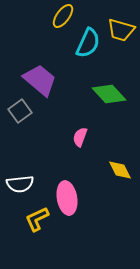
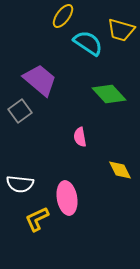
cyan semicircle: rotated 80 degrees counterclockwise
pink semicircle: rotated 30 degrees counterclockwise
white semicircle: rotated 12 degrees clockwise
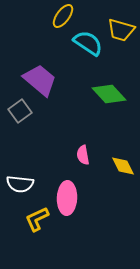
pink semicircle: moved 3 px right, 18 px down
yellow diamond: moved 3 px right, 4 px up
pink ellipse: rotated 12 degrees clockwise
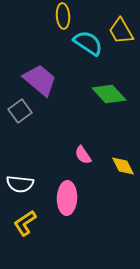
yellow ellipse: rotated 40 degrees counterclockwise
yellow trapezoid: moved 1 px down; rotated 44 degrees clockwise
pink semicircle: rotated 24 degrees counterclockwise
yellow L-shape: moved 12 px left, 4 px down; rotated 8 degrees counterclockwise
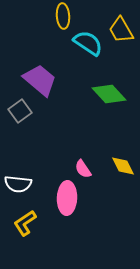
yellow trapezoid: moved 1 px up
pink semicircle: moved 14 px down
white semicircle: moved 2 px left
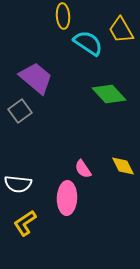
purple trapezoid: moved 4 px left, 2 px up
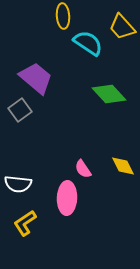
yellow trapezoid: moved 1 px right, 3 px up; rotated 12 degrees counterclockwise
gray square: moved 1 px up
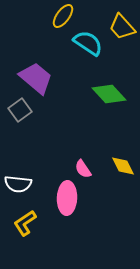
yellow ellipse: rotated 40 degrees clockwise
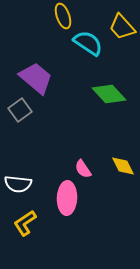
yellow ellipse: rotated 55 degrees counterclockwise
